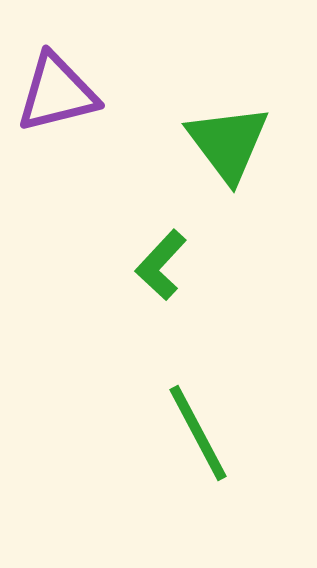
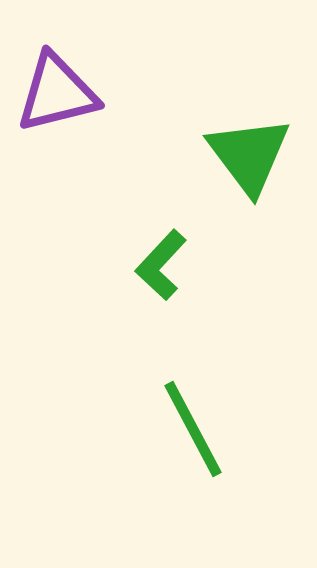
green triangle: moved 21 px right, 12 px down
green line: moved 5 px left, 4 px up
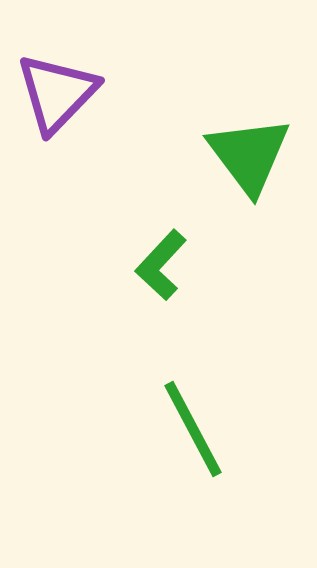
purple triangle: rotated 32 degrees counterclockwise
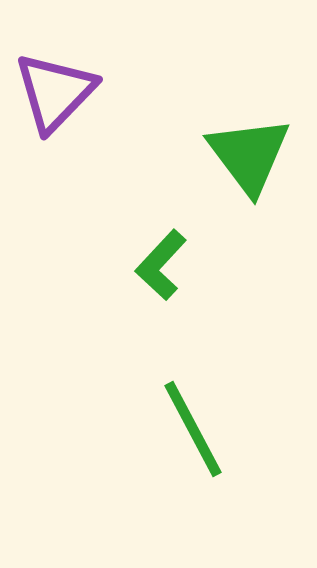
purple triangle: moved 2 px left, 1 px up
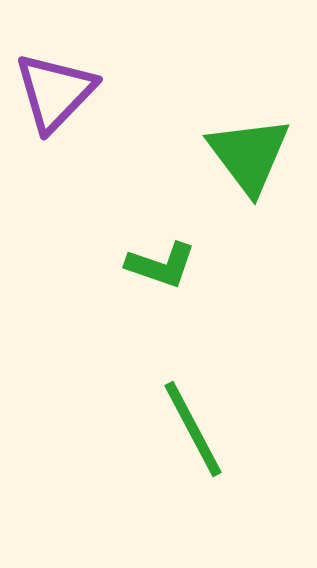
green L-shape: rotated 114 degrees counterclockwise
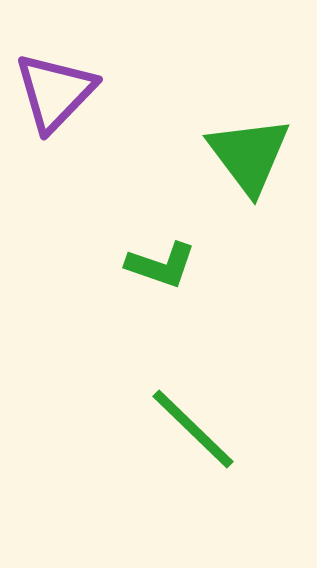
green line: rotated 18 degrees counterclockwise
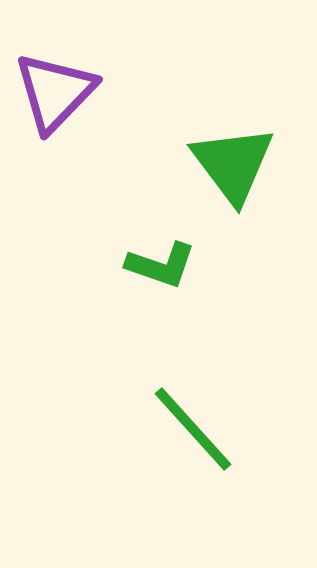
green triangle: moved 16 px left, 9 px down
green line: rotated 4 degrees clockwise
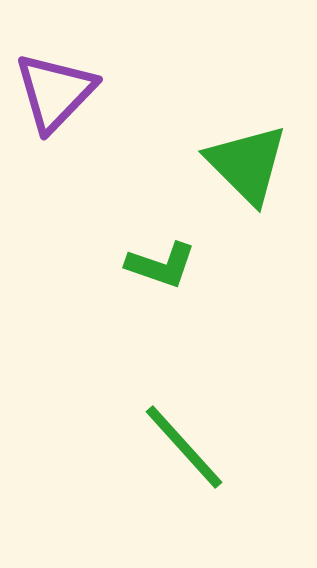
green triangle: moved 14 px right; rotated 8 degrees counterclockwise
green line: moved 9 px left, 18 px down
